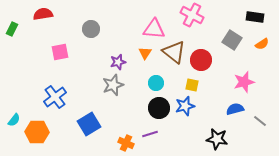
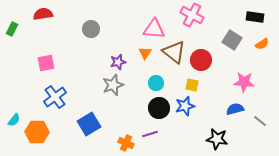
pink square: moved 14 px left, 11 px down
pink star: rotated 20 degrees clockwise
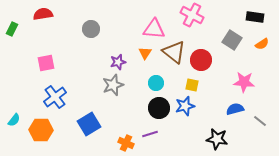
orange hexagon: moved 4 px right, 2 px up
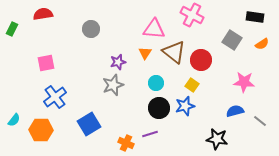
yellow square: rotated 24 degrees clockwise
blue semicircle: moved 2 px down
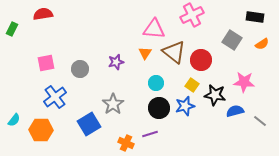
pink cross: rotated 35 degrees clockwise
gray circle: moved 11 px left, 40 px down
purple star: moved 2 px left
gray star: moved 19 px down; rotated 15 degrees counterclockwise
black star: moved 2 px left, 44 px up
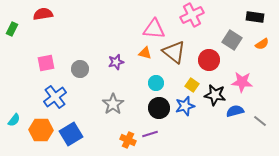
orange triangle: rotated 48 degrees counterclockwise
red circle: moved 8 px right
pink star: moved 2 px left
blue square: moved 18 px left, 10 px down
orange cross: moved 2 px right, 3 px up
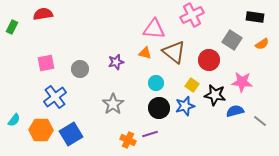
green rectangle: moved 2 px up
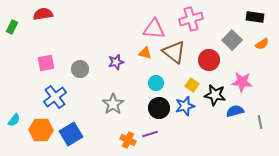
pink cross: moved 1 px left, 4 px down; rotated 10 degrees clockwise
gray square: rotated 12 degrees clockwise
gray line: moved 1 px down; rotated 40 degrees clockwise
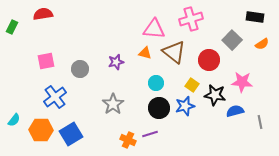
pink square: moved 2 px up
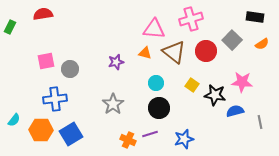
green rectangle: moved 2 px left
red circle: moved 3 px left, 9 px up
gray circle: moved 10 px left
blue cross: moved 2 px down; rotated 30 degrees clockwise
blue star: moved 1 px left, 33 px down
